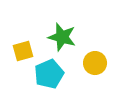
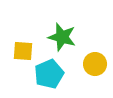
yellow square: rotated 20 degrees clockwise
yellow circle: moved 1 px down
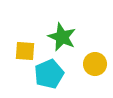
green star: rotated 8 degrees clockwise
yellow square: moved 2 px right
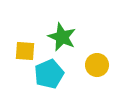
yellow circle: moved 2 px right, 1 px down
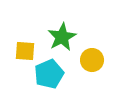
green star: rotated 20 degrees clockwise
yellow circle: moved 5 px left, 5 px up
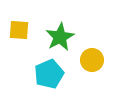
green star: moved 2 px left
yellow square: moved 6 px left, 21 px up
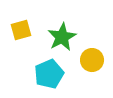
yellow square: moved 2 px right; rotated 20 degrees counterclockwise
green star: moved 2 px right
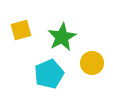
yellow circle: moved 3 px down
